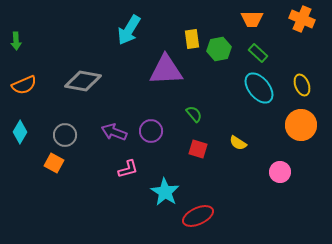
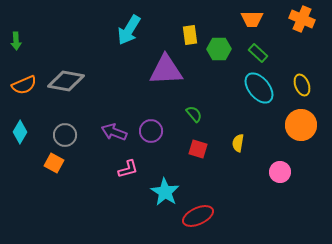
yellow rectangle: moved 2 px left, 4 px up
green hexagon: rotated 10 degrees clockwise
gray diamond: moved 17 px left
yellow semicircle: rotated 66 degrees clockwise
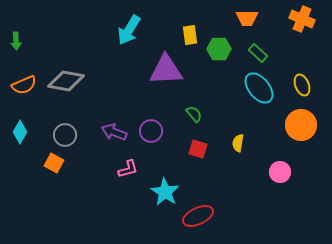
orange trapezoid: moved 5 px left, 1 px up
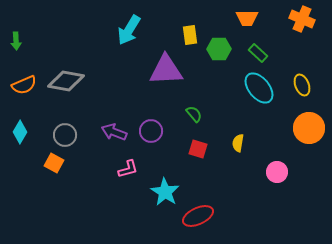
orange circle: moved 8 px right, 3 px down
pink circle: moved 3 px left
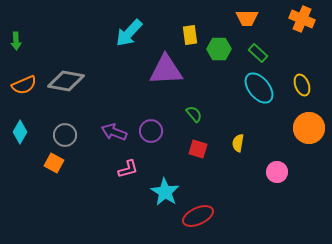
cyan arrow: moved 3 px down; rotated 12 degrees clockwise
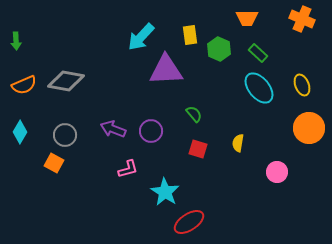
cyan arrow: moved 12 px right, 4 px down
green hexagon: rotated 25 degrees clockwise
purple arrow: moved 1 px left, 3 px up
red ellipse: moved 9 px left, 6 px down; rotated 8 degrees counterclockwise
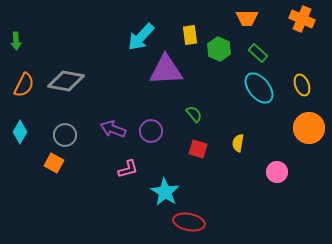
orange semicircle: rotated 40 degrees counterclockwise
red ellipse: rotated 44 degrees clockwise
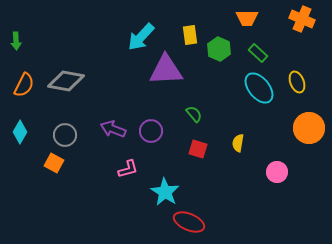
yellow ellipse: moved 5 px left, 3 px up
red ellipse: rotated 12 degrees clockwise
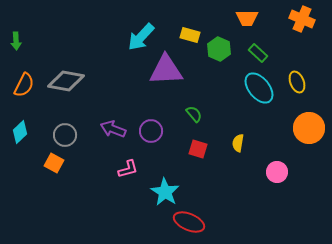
yellow rectangle: rotated 66 degrees counterclockwise
cyan diamond: rotated 15 degrees clockwise
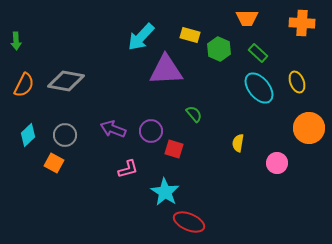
orange cross: moved 4 px down; rotated 20 degrees counterclockwise
cyan diamond: moved 8 px right, 3 px down
red square: moved 24 px left
pink circle: moved 9 px up
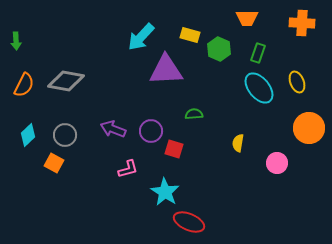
green rectangle: rotated 66 degrees clockwise
green semicircle: rotated 54 degrees counterclockwise
